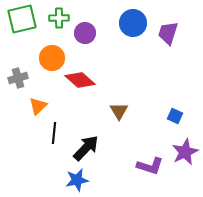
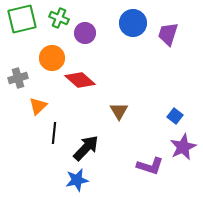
green cross: rotated 24 degrees clockwise
purple trapezoid: moved 1 px down
blue square: rotated 14 degrees clockwise
purple star: moved 2 px left, 5 px up
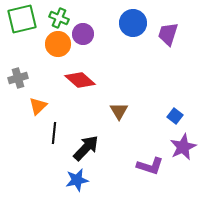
purple circle: moved 2 px left, 1 px down
orange circle: moved 6 px right, 14 px up
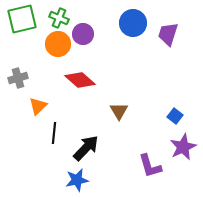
purple L-shape: rotated 56 degrees clockwise
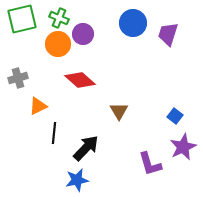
orange triangle: rotated 18 degrees clockwise
purple L-shape: moved 2 px up
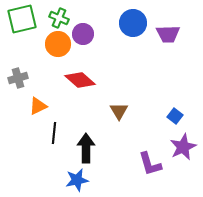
purple trapezoid: rotated 110 degrees counterclockwise
black arrow: rotated 44 degrees counterclockwise
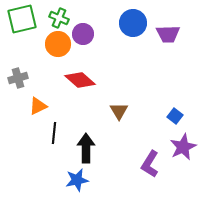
purple L-shape: rotated 48 degrees clockwise
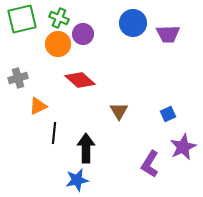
blue square: moved 7 px left, 2 px up; rotated 28 degrees clockwise
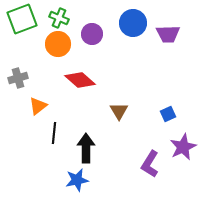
green square: rotated 8 degrees counterclockwise
purple circle: moved 9 px right
orange triangle: rotated 12 degrees counterclockwise
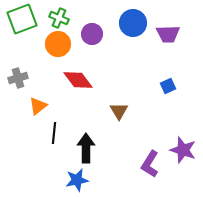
red diamond: moved 2 px left; rotated 12 degrees clockwise
blue square: moved 28 px up
purple star: moved 3 px down; rotated 28 degrees counterclockwise
